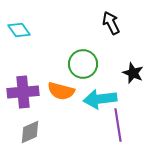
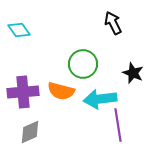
black arrow: moved 2 px right
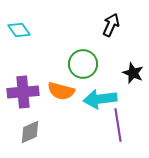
black arrow: moved 2 px left, 2 px down; rotated 50 degrees clockwise
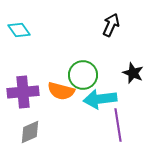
green circle: moved 11 px down
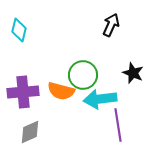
cyan diamond: rotated 50 degrees clockwise
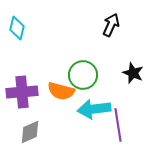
cyan diamond: moved 2 px left, 2 px up
purple cross: moved 1 px left
cyan arrow: moved 6 px left, 10 px down
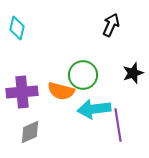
black star: rotated 30 degrees clockwise
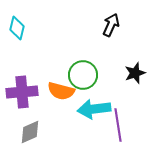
black star: moved 2 px right
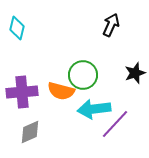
purple line: moved 3 px left, 1 px up; rotated 52 degrees clockwise
